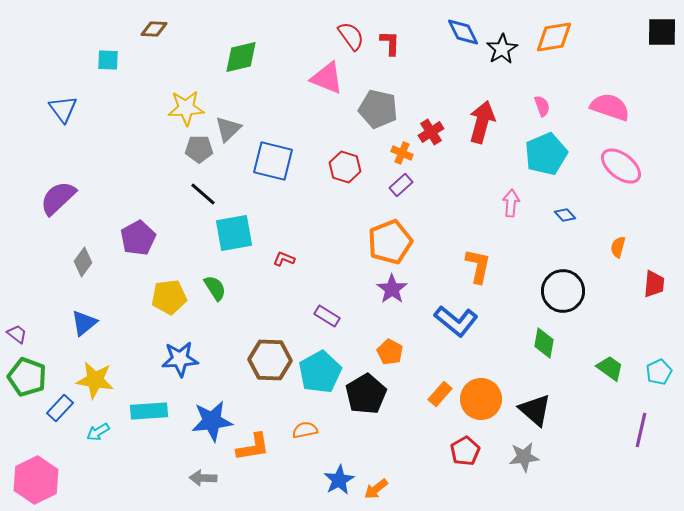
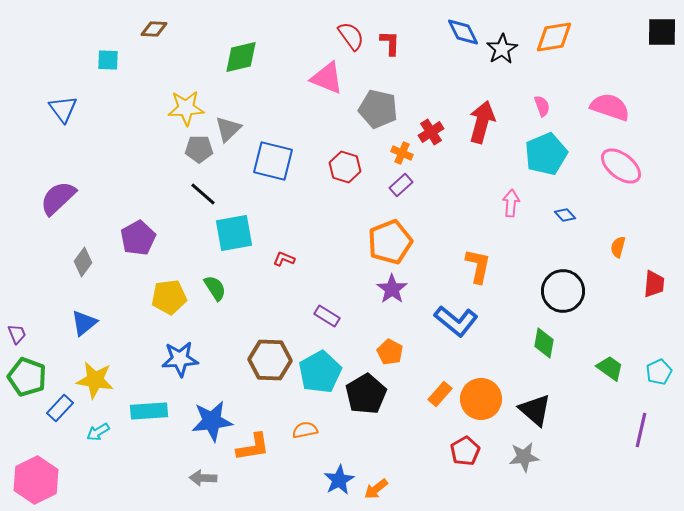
purple trapezoid at (17, 334): rotated 30 degrees clockwise
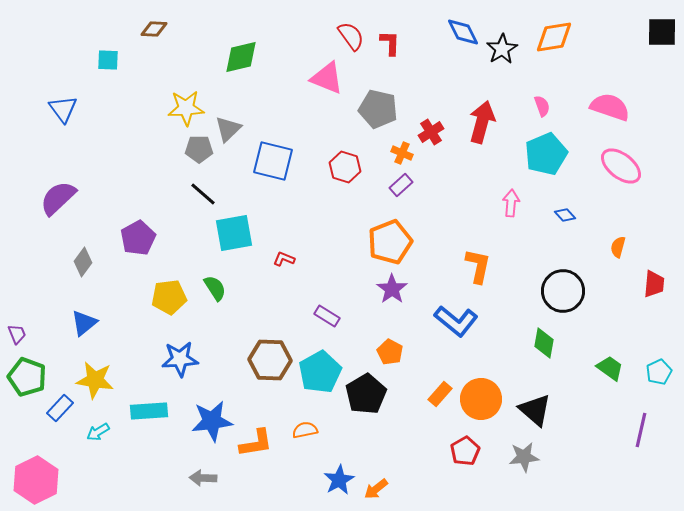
orange L-shape at (253, 447): moved 3 px right, 4 px up
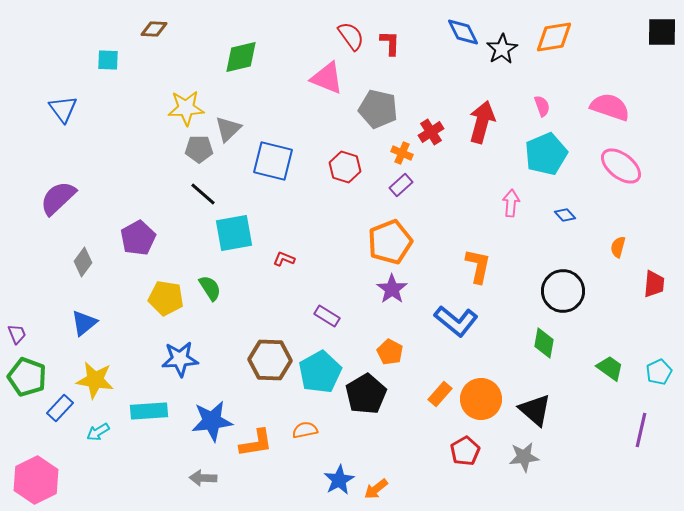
green semicircle at (215, 288): moved 5 px left
yellow pentagon at (169, 297): moved 3 px left, 1 px down; rotated 16 degrees clockwise
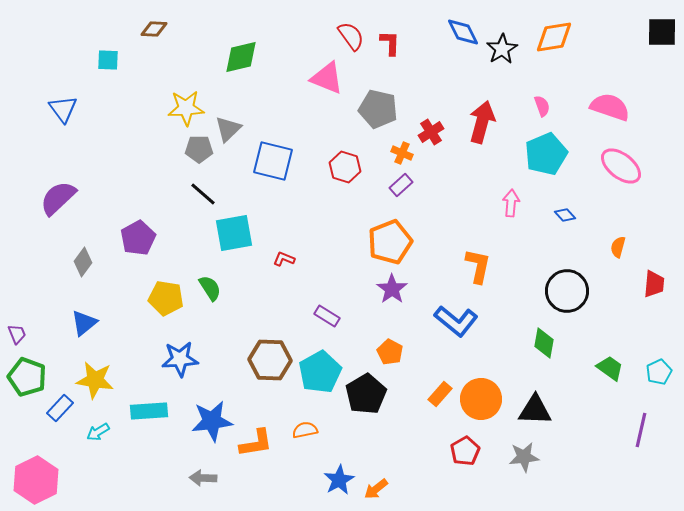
black circle at (563, 291): moved 4 px right
black triangle at (535, 410): rotated 39 degrees counterclockwise
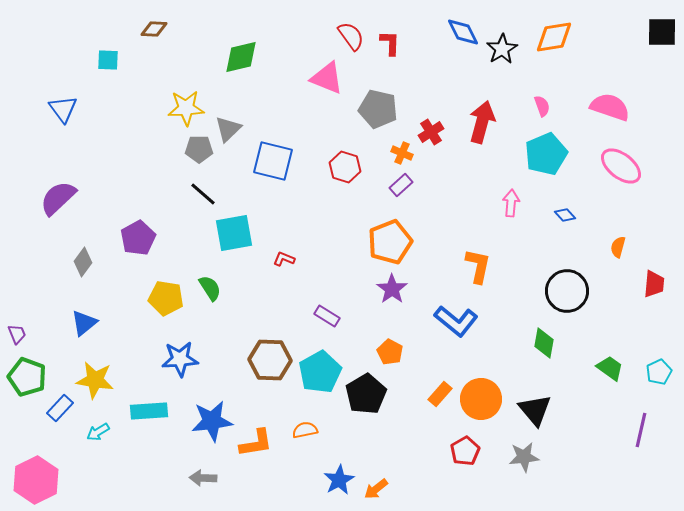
black triangle at (535, 410): rotated 48 degrees clockwise
